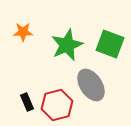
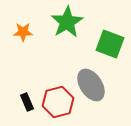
green star: moved 23 px up; rotated 8 degrees counterclockwise
red hexagon: moved 1 px right, 3 px up
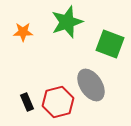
green star: rotated 12 degrees clockwise
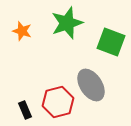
green star: moved 1 px down
orange star: moved 1 px left, 1 px up; rotated 18 degrees clockwise
green square: moved 1 px right, 2 px up
black rectangle: moved 2 px left, 8 px down
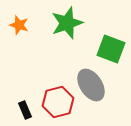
orange star: moved 3 px left, 6 px up
green square: moved 7 px down
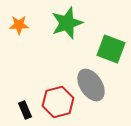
orange star: rotated 18 degrees counterclockwise
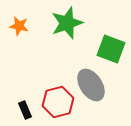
orange star: moved 1 px down; rotated 12 degrees clockwise
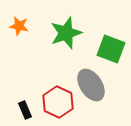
green star: moved 1 px left, 10 px down
red hexagon: rotated 20 degrees counterclockwise
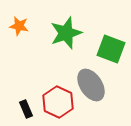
black rectangle: moved 1 px right, 1 px up
